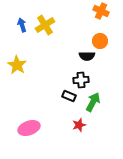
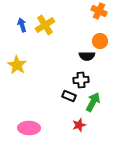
orange cross: moved 2 px left
pink ellipse: rotated 20 degrees clockwise
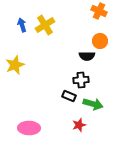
yellow star: moved 2 px left; rotated 18 degrees clockwise
green arrow: moved 2 px down; rotated 78 degrees clockwise
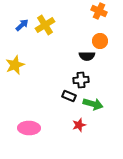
blue arrow: rotated 64 degrees clockwise
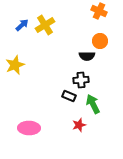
green arrow: rotated 132 degrees counterclockwise
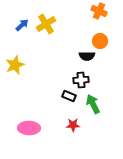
yellow cross: moved 1 px right, 1 px up
red star: moved 6 px left; rotated 16 degrees clockwise
